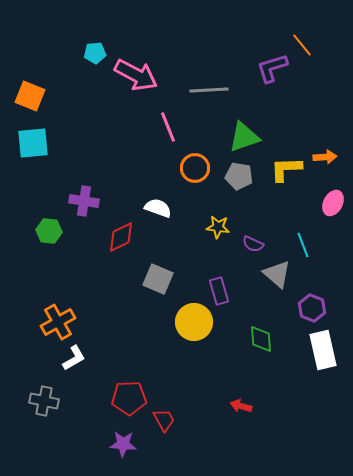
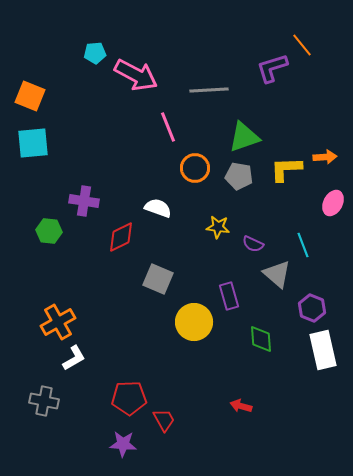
purple rectangle: moved 10 px right, 5 px down
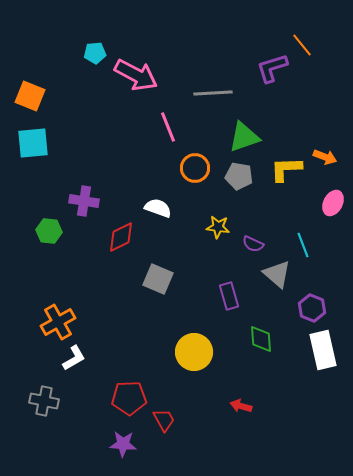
gray line: moved 4 px right, 3 px down
orange arrow: rotated 25 degrees clockwise
yellow circle: moved 30 px down
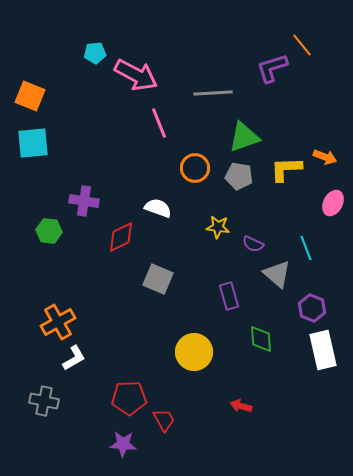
pink line: moved 9 px left, 4 px up
cyan line: moved 3 px right, 3 px down
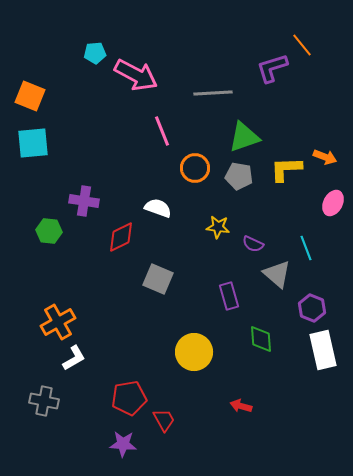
pink line: moved 3 px right, 8 px down
red pentagon: rotated 8 degrees counterclockwise
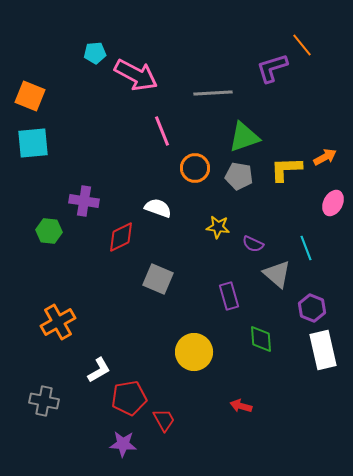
orange arrow: rotated 50 degrees counterclockwise
white L-shape: moved 25 px right, 12 px down
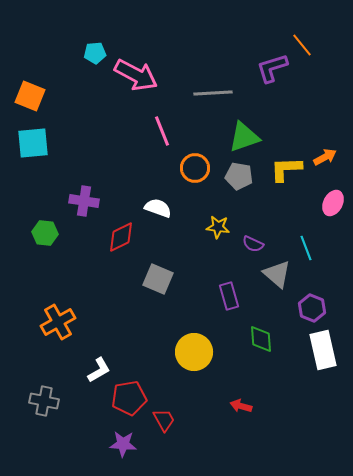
green hexagon: moved 4 px left, 2 px down
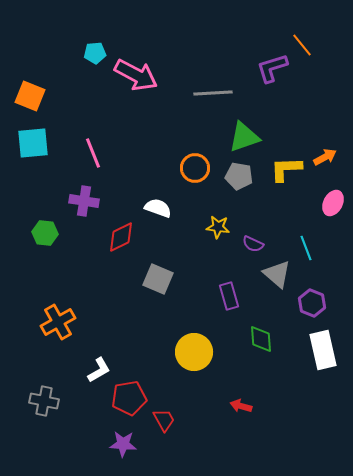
pink line: moved 69 px left, 22 px down
purple hexagon: moved 5 px up
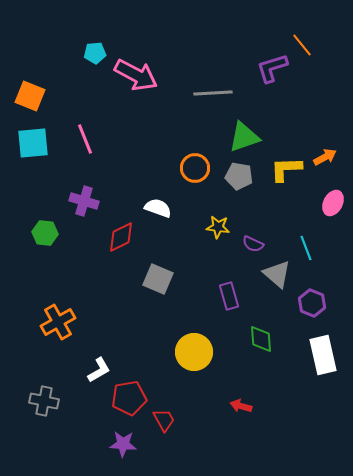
pink line: moved 8 px left, 14 px up
purple cross: rotated 8 degrees clockwise
white rectangle: moved 5 px down
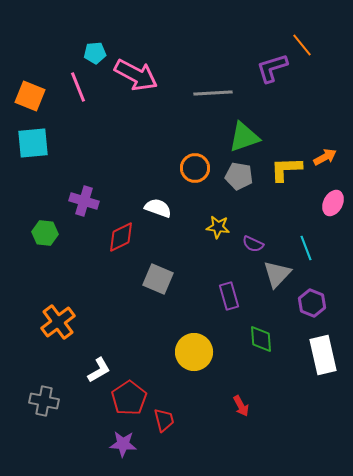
pink line: moved 7 px left, 52 px up
gray triangle: rotated 32 degrees clockwise
orange cross: rotated 8 degrees counterclockwise
red pentagon: rotated 24 degrees counterclockwise
red arrow: rotated 135 degrees counterclockwise
red trapezoid: rotated 15 degrees clockwise
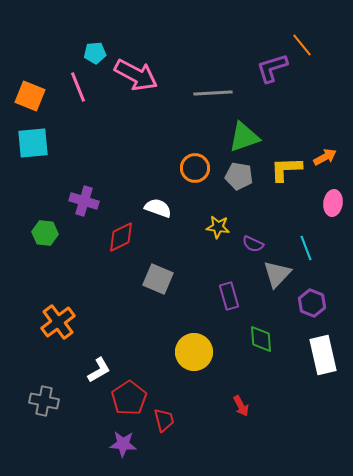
pink ellipse: rotated 20 degrees counterclockwise
